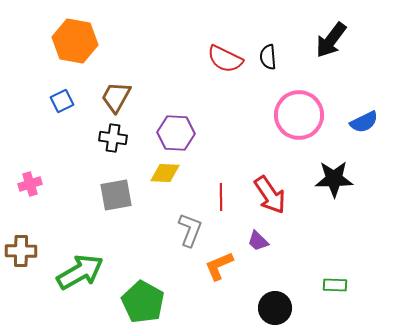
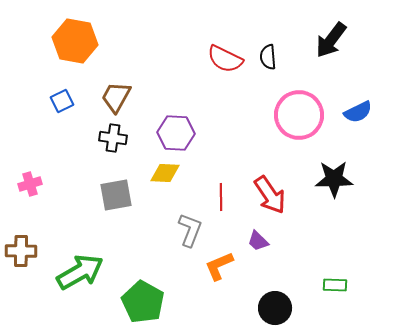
blue semicircle: moved 6 px left, 10 px up
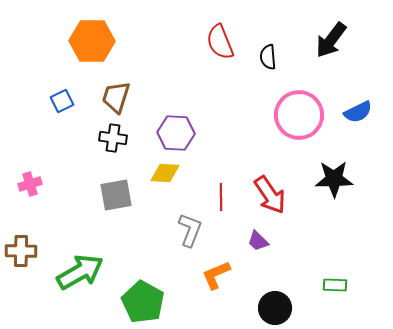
orange hexagon: moved 17 px right; rotated 9 degrees counterclockwise
red semicircle: moved 5 px left, 17 px up; rotated 42 degrees clockwise
brown trapezoid: rotated 12 degrees counterclockwise
orange L-shape: moved 3 px left, 9 px down
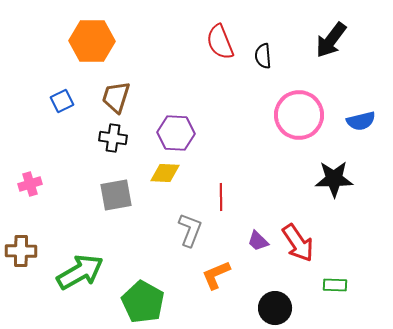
black semicircle: moved 5 px left, 1 px up
blue semicircle: moved 3 px right, 9 px down; rotated 12 degrees clockwise
red arrow: moved 28 px right, 48 px down
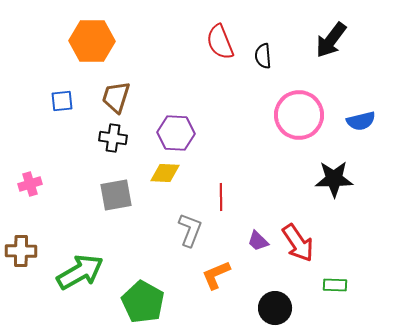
blue square: rotated 20 degrees clockwise
